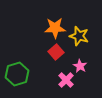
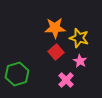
yellow star: moved 2 px down
pink star: moved 5 px up
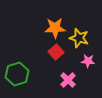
pink star: moved 8 px right; rotated 24 degrees counterclockwise
pink cross: moved 2 px right
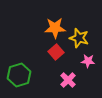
green hexagon: moved 2 px right, 1 px down
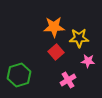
orange star: moved 1 px left, 1 px up
yellow star: rotated 18 degrees counterclockwise
pink cross: rotated 14 degrees clockwise
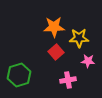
pink cross: rotated 21 degrees clockwise
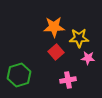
pink star: moved 3 px up
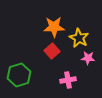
yellow star: rotated 30 degrees clockwise
red square: moved 4 px left, 1 px up
